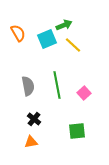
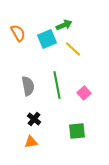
yellow line: moved 4 px down
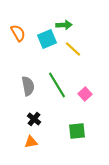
green arrow: rotated 21 degrees clockwise
green line: rotated 20 degrees counterclockwise
pink square: moved 1 px right, 1 px down
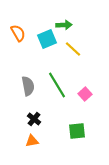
orange triangle: moved 1 px right, 1 px up
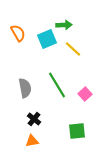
gray semicircle: moved 3 px left, 2 px down
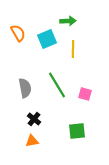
green arrow: moved 4 px right, 4 px up
yellow line: rotated 48 degrees clockwise
pink square: rotated 32 degrees counterclockwise
